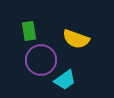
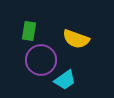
green rectangle: rotated 18 degrees clockwise
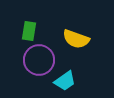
purple circle: moved 2 px left
cyan trapezoid: moved 1 px down
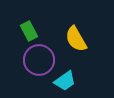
green rectangle: rotated 36 degrees counterclockwise
yellow semicircle: rotated 40 degrees clockwise
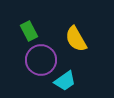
purple circle: moved 2 px right
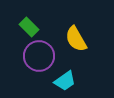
green rectangle: moved 4 px up; rotated 18 degrees counterclockwise
purple circle: moved 2 px left, 4 px up
